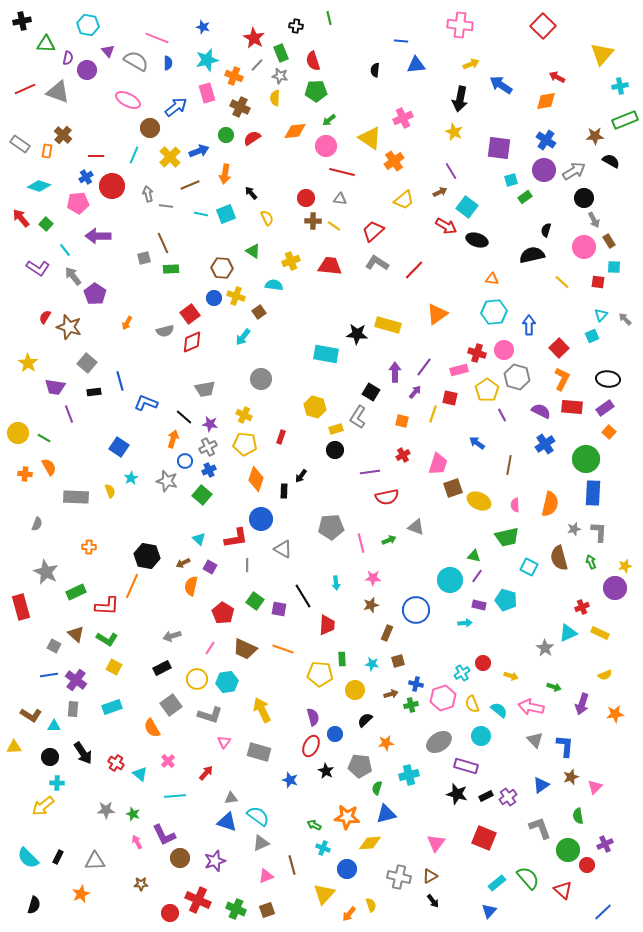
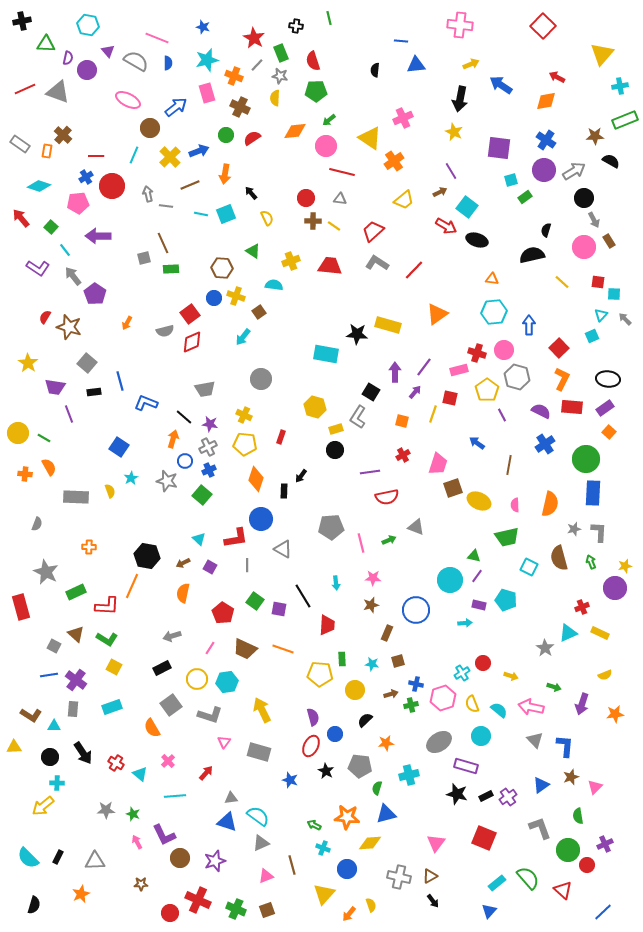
green square at (46, 224): moved 5 px right, 3 px down
cyan square at (614, 267): moved 27 px down
orange semicircle at (191, 586): moved 8 px left, 7 px down
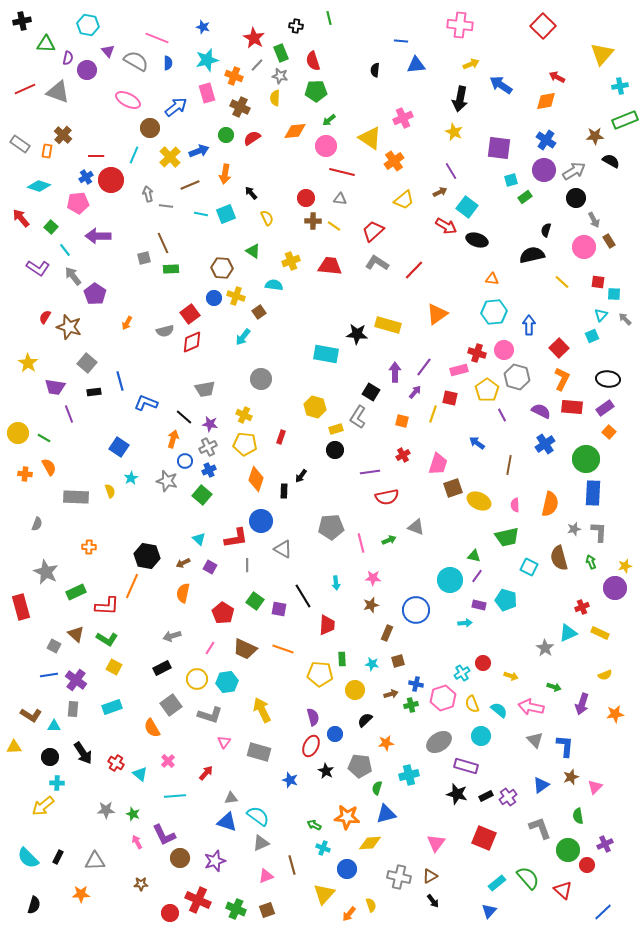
red circle at (112, 186): moved 1 px left, 6 px up
black circle at (584, 198): moved 8 px left
blue circle at (261, 519): moved 2 px down
orange star at (81, 894): rotated 24 degrees clockwise
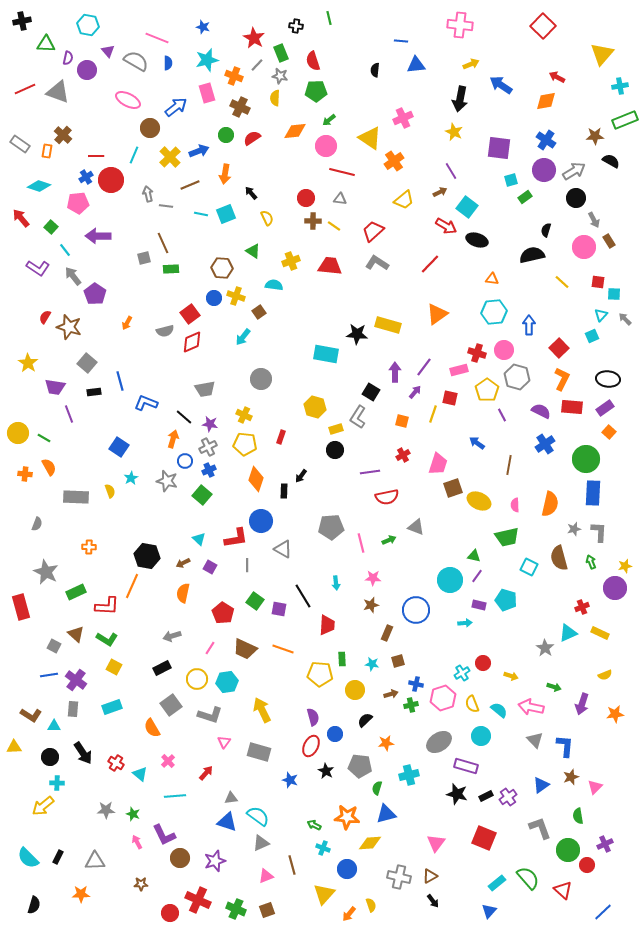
red line at (414, 270): moved 16 px right, 6 px up
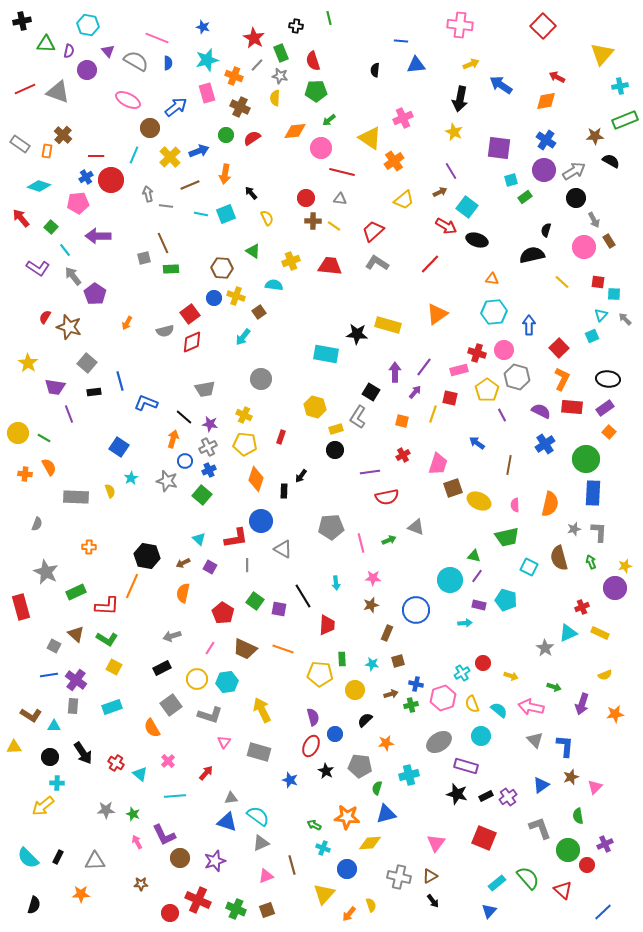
purple semicircle at (68, 58): moved 1 px right, 7 px up
pink circle at (326, 146): moved 5 px left, 2 px down
gray rectangle at (73, 709): moved 3 px up
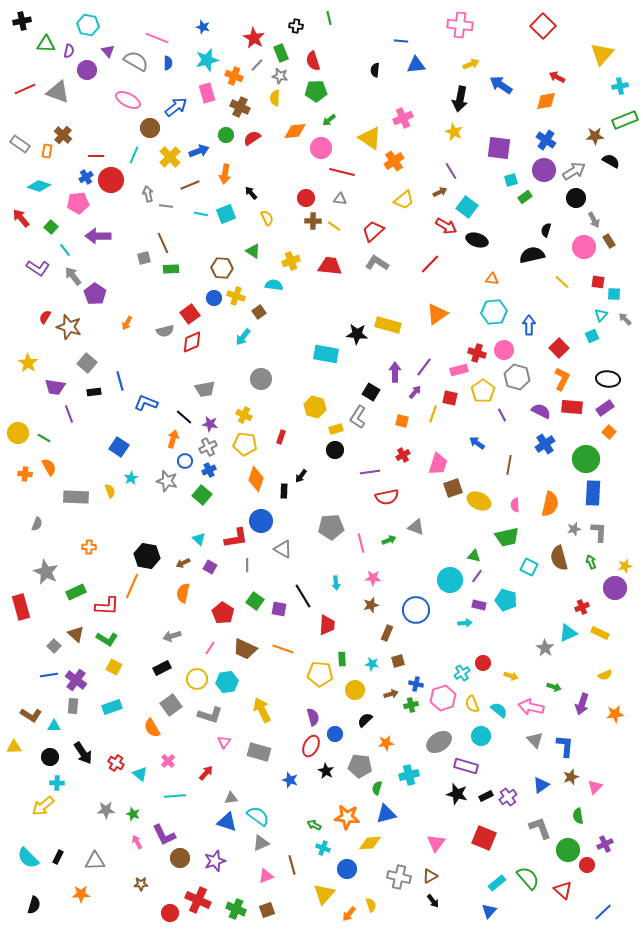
yellow pentagon at (487, 390): moved 4 px left, 1 px down
gray square at (54, 646): rotated 16 degrees clockwise
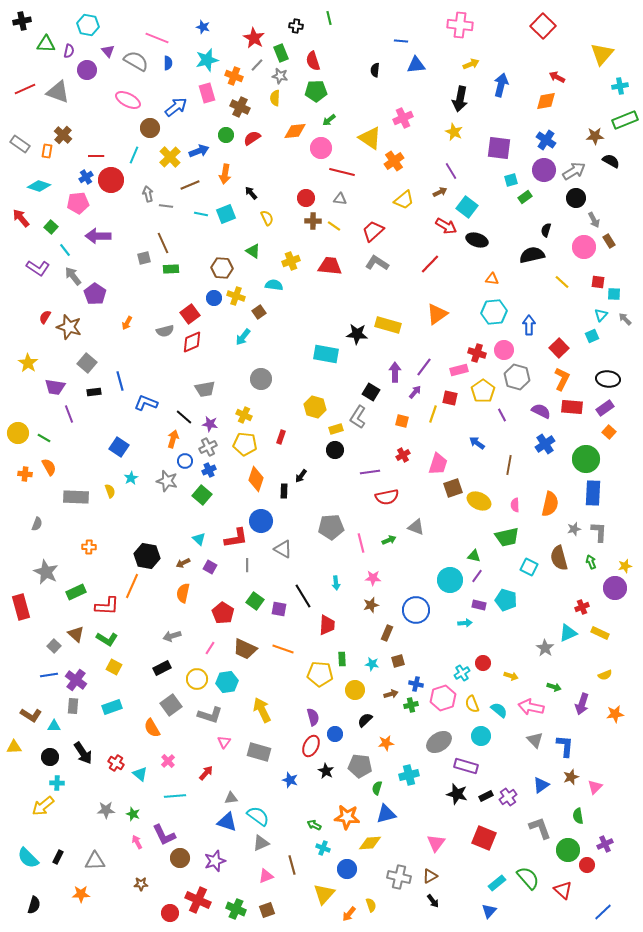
blue arrow at (501, 85): rotated 70 degrees clockwise
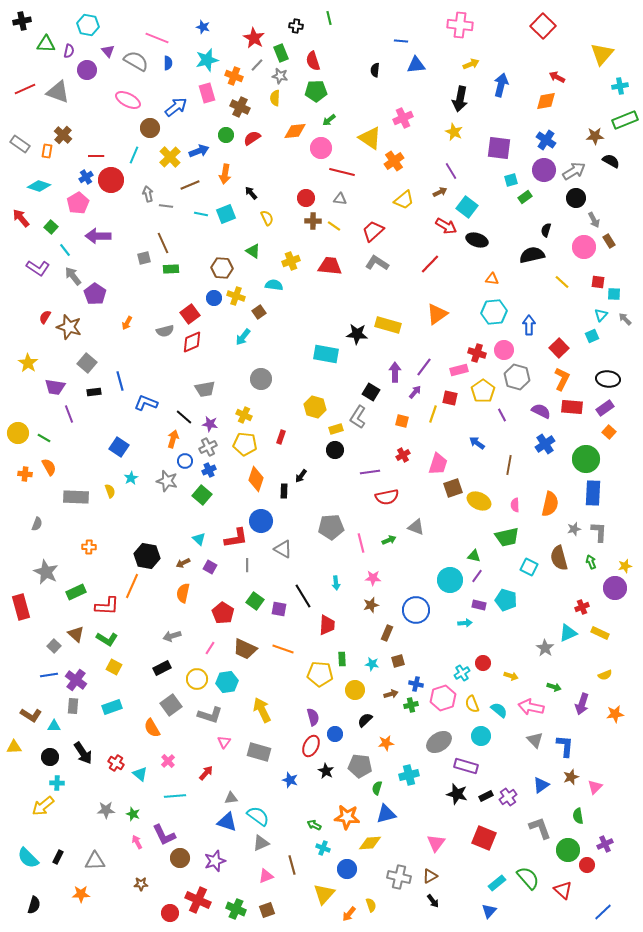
pink pentagon at (78, 203): rotated 25 degrees counterclockwise
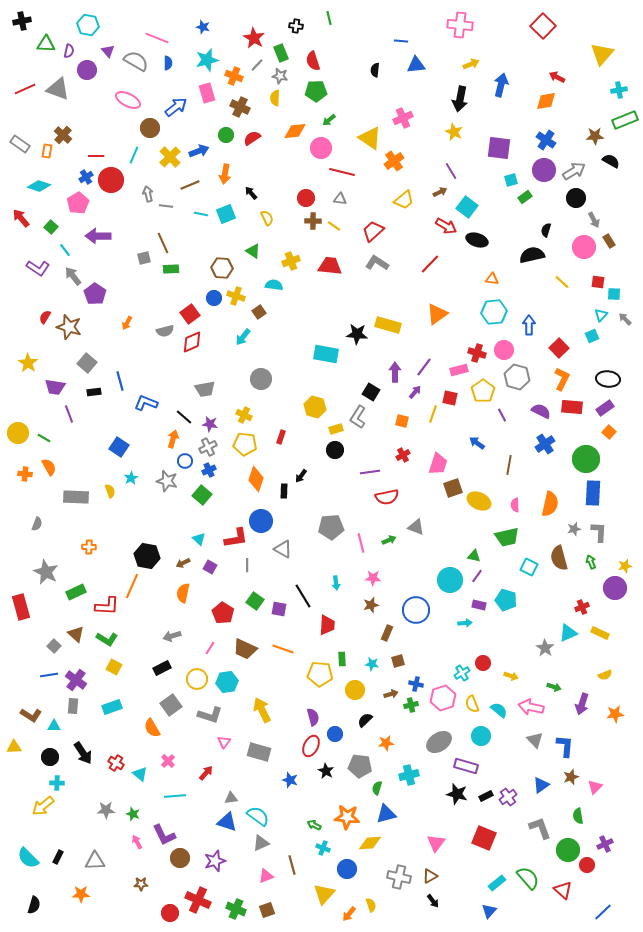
cyan cross at (620, 86): moved 1 px left, 4 px down
gray triangle at (58, 92): moved 3 px up
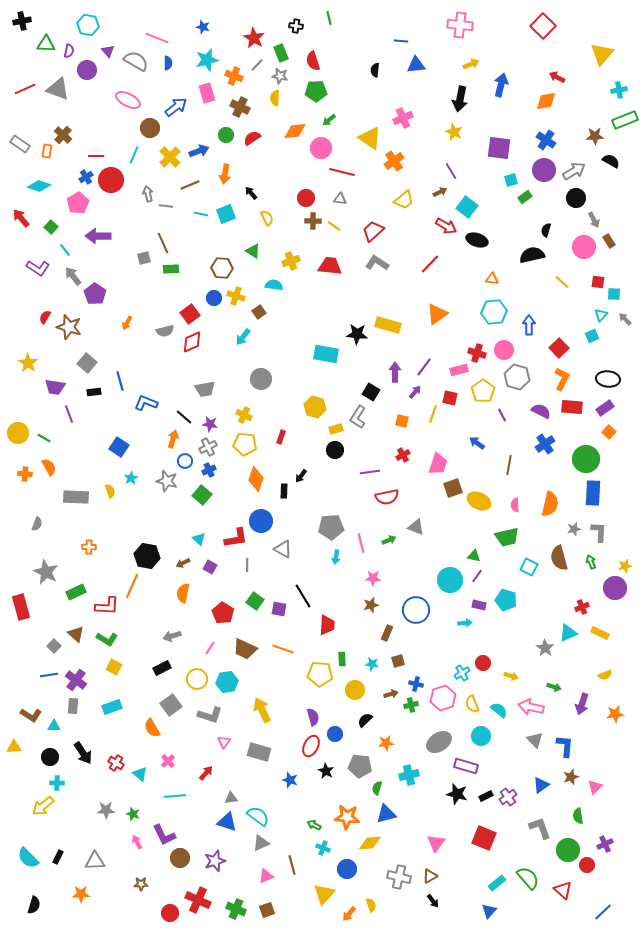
cyan arrow at (336, 583): moved 26 px up; rotated 16 degrees clockwise
